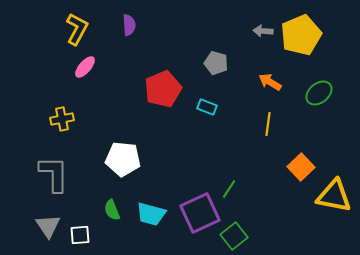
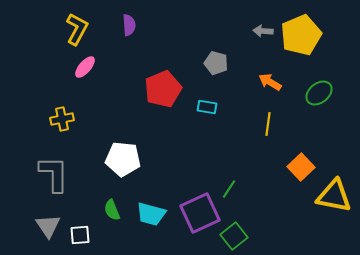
cyan rectangle: rotated 12 degrees counterclockwise
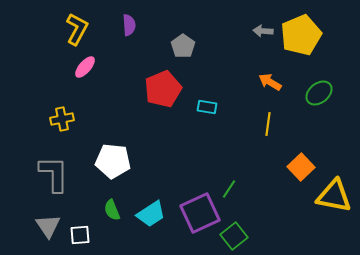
gray pentagon: moved 33 px left, 17 px up; rotated 20 degrees clockwise
white pentagon: moved 10 px left, 2 px down
cyan trapezoid: rotated 48 degrees counterclockwise
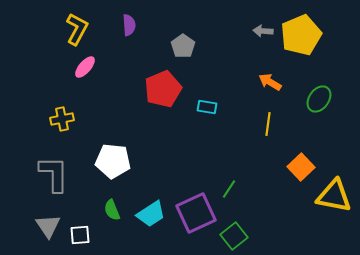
green ellipse: moved 6 px down; rotated 16 degrees counterclockwise
purple square: moved 4 px left
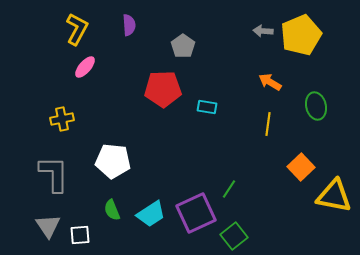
red pentagon: rotated 21 degrees clockwise
green ellipse: moved 3 px left, 7 px down; rotated 48 degrees counterclockwise
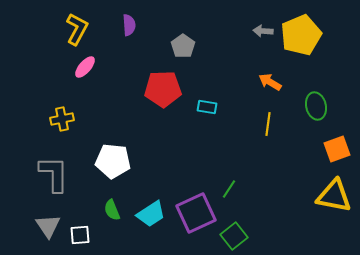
orange square: moved 36 px right, 18 px up; rotated 24 degrees clockwise
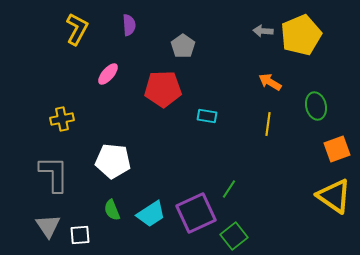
pink ellipse: moved 23 px right, 7 px down
cyan rectangle: moved 9 px down
yellow triangle: rotated 24 degrees clockwise
